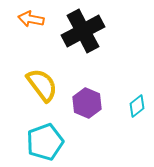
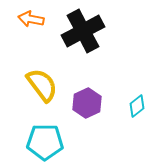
purple hexagon: rotated 12 degrees clockwise
cyan pentagon: rotated 21 degrees clockwise
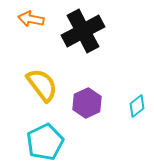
cyan pentagon: rotated 27 degrees counterclockwise
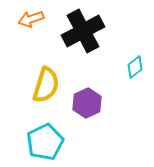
orange arrow: rotated 30 degrees counterclockwise
yellow semicircle: moved 4 px right; rotated 54 degrees clockwise
cyan diamond: moved 2 px left, 39 px up
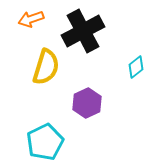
cyan diamond: moved 1 px right
yellow semicircle: moved 18 px up
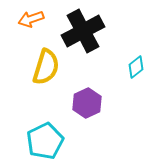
cyan pentagon: moved 1 px up
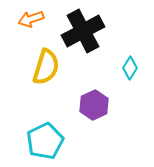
cyan diamond: moved 6 px left, 1 px down; rotated 20 degrees counterclockwise
purple hexagon: moved 7 px right, 2 px down
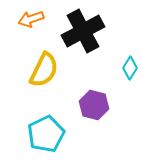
yellow semicircle: moved 2 px left, 3 px down; rotated 9 degrees clockwise
purple hexagon: rotated 20 degrees counterclockwise
cyan pentagon: moved 1 px right, 7 px up
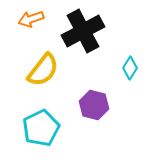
yellow semicircle: moved 1 px left; rotated 12 degrees clockwise
cyan pentagon: moved 5 px left, 6 px up
